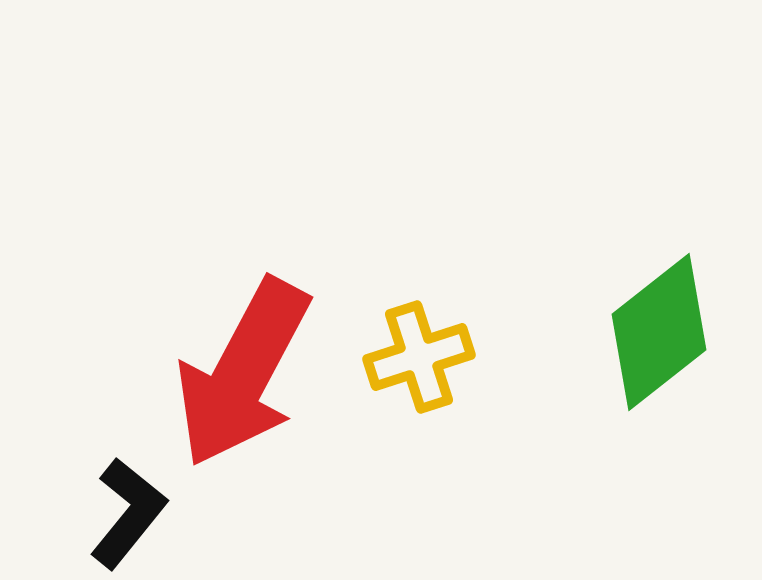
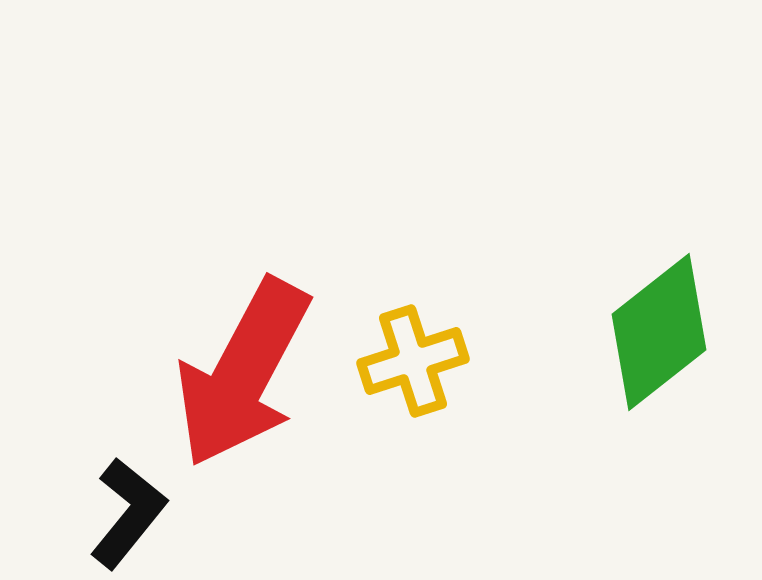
yellow cross: moved 6 px left, 4 px down
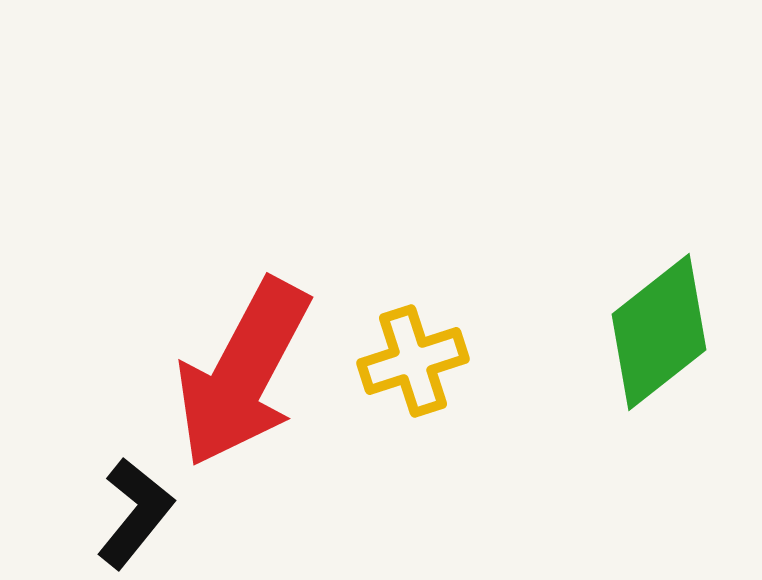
black L-shape: moved 7 px right
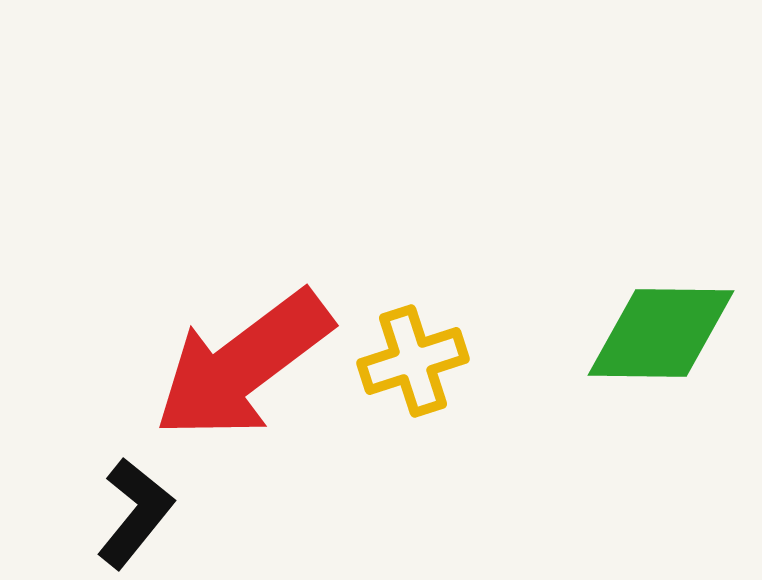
green diamond: moved 2 px right, 1 px down; rotated 39 degrees clockwise
red arrow: moved 8 px up; rotated 25 degrees clockwise
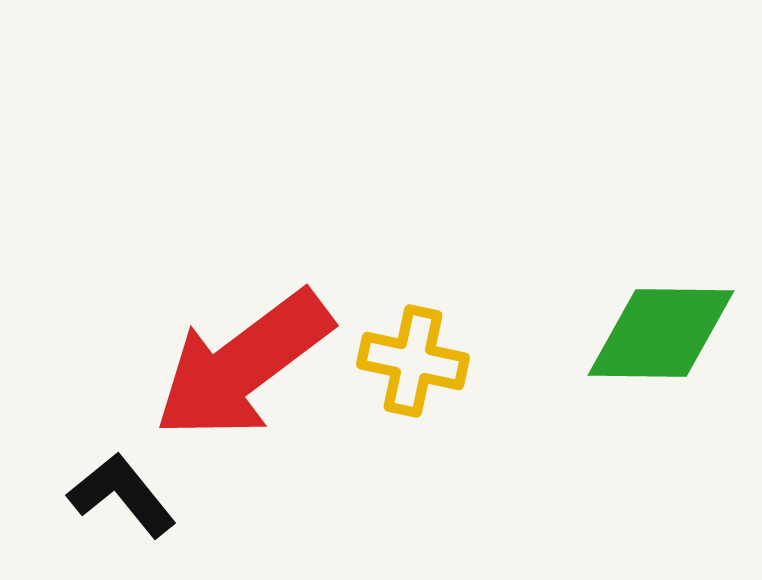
yellow cross: rotated 30 degrees clockwise
black L-shape: moved 13 px left, 18 px up; rotated 78 degrees counterclockwise
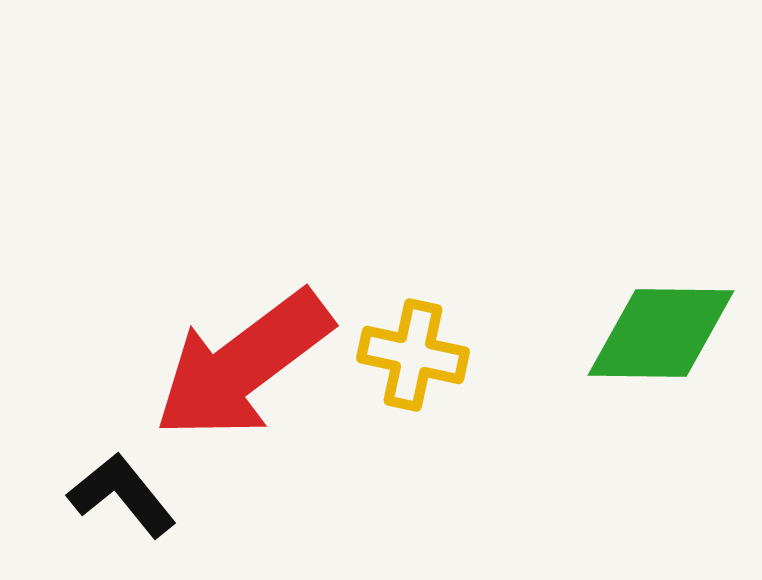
yellow cross: moved 6 px up
